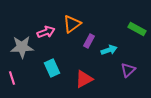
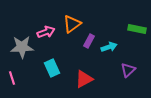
green rectangle: rotated 18 degrees counterclockwise
cyan arrow: moved 3 px up
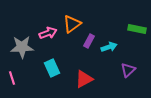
pink arrow: moved 2 px right, 1 px down
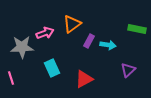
pink arrow: moved 3 px left
cyan arrow: moved 1 px left, 2 px up; rotated 28 degrees clockwise
pink line: moved 1 px left
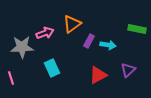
red triangle: moved 14 px right, 4 px up
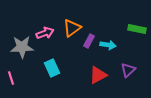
orange triangle: moved 4 px down
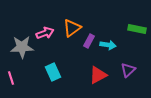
cyan rectangle: moved 1 px right, 4 px down
